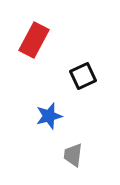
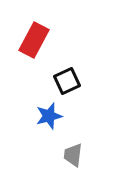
black square: moved 16 px left, 5 px down
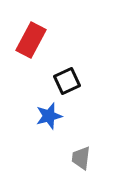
red rectangle: moved 3 px left
gray trapezoid: moved 8 px right, 3 px down
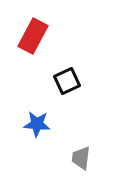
red rectangle: moved 2 px right, 4 px up
blue star: moved 12 px left, 8 px down; rotated 20 degrees clockwise
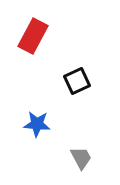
black square: moved 10 px right
gray trapezoid: rotated 145 degrees clockwise
